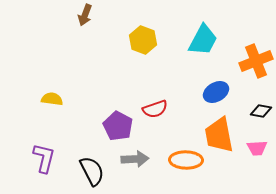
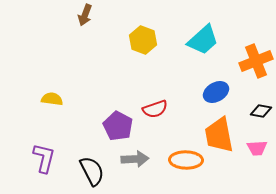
cyan trapezoid: rotated 20 degrees clockwise
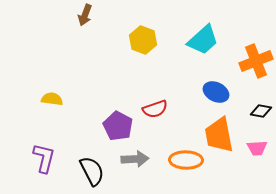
blue ellipse: rotated 55 degrees clockwise
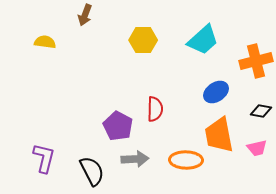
yellow hexagon: rotated 20 degrees counterclockwise
orange cross: rotated 8 degrees clockwise
blue ellipse: rotated 60 degrees counterclockwise
yellow semicircle: moved 7 px left, 57 px up
red semicircle: rotated 70 degrees counterclockwise
pink trapezoid: rotated 10 degrees counterclockwise
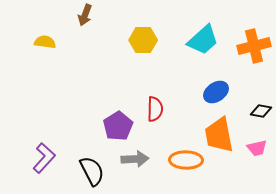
orange cross: moved 2 px left, 15 px up
purple pentagon: rotated 12 degrees clockwise
purple L-shape: rotated 28 degrees clockwise
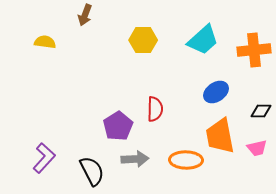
orange cross: moved 4 px down; rotated 8 degrees clockwise
black diamond: rotated 10 degrees counterclockwise
orange trapezoid: moved 1 px right, 1 px down
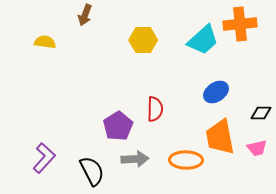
orange cross: moved 14 px left, 26 px up
black diamond: moved 2 px down
orange trapezoid: moved 1 px down
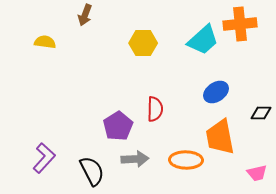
yellow hexagon: moved 3 px down
pink trapezoid: moved 25 px down
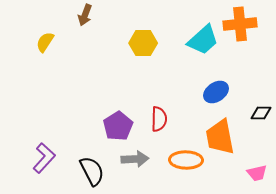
yellow semicircle: rotated 65 degrees counterclockwise
red semicircle: moved 4 px right, 10 px down
